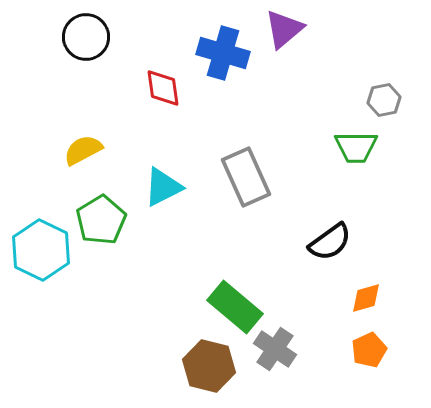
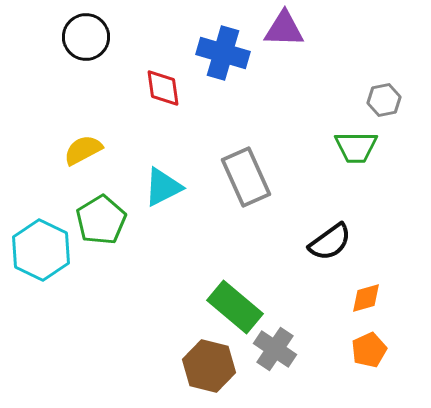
purple triangle: rotated 42 degrees clockwise
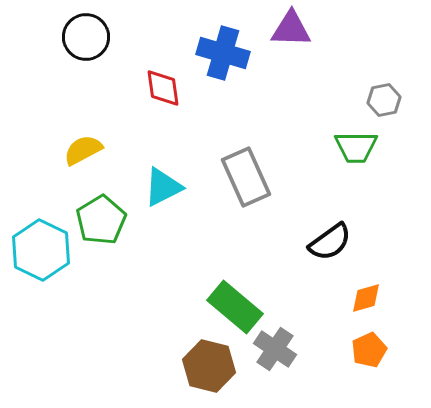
purple triangle: moved 7 px right
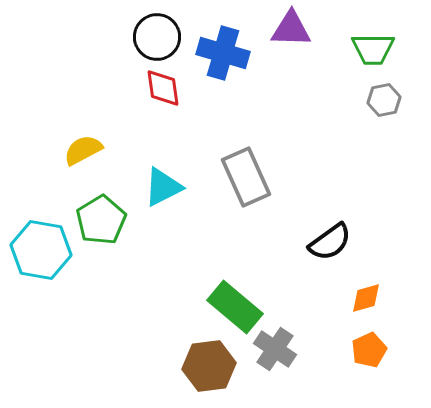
black circle: moved 71 px right
green trapezoid: moved 17 px right, 98 px up
cyan hexagon: rotated 16 degrees counterclockwise
brown hexagon: rotated 21 degrees counterclockwise
